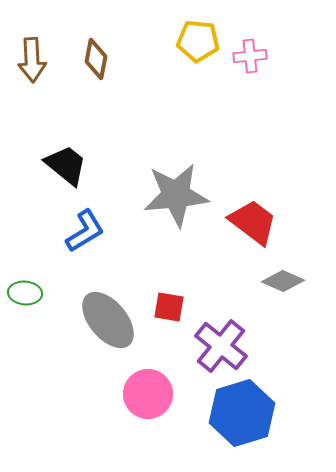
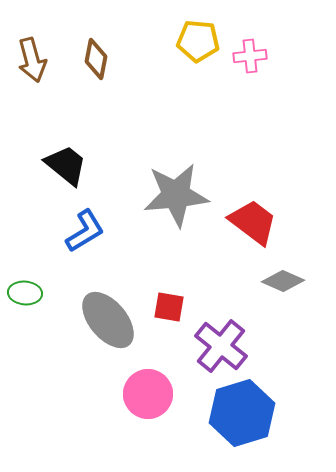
brown arrow: rotated 12 degrees counterclockwise
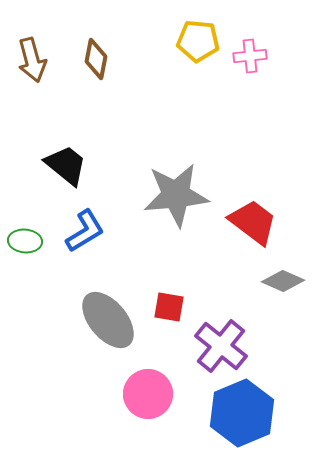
green ellipse: moved 52 px up
blue hexagon: rotated 6 degrees counterclockwise
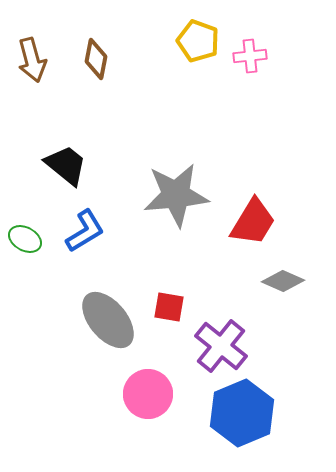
yellow pentagon: rotated 15 degrees clockwise
red trapezoid: rotated 84 degrees clockwise
green ellipse: moved 2 px up; rotated 24 degrees clockwise
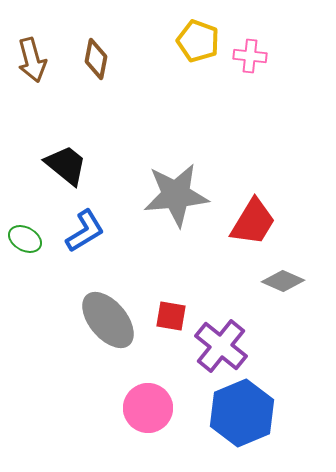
pink cross: rotated 12 degrees clockwise
red square: moved 2 px right, 9 px down
pink circle: moved 14 px down
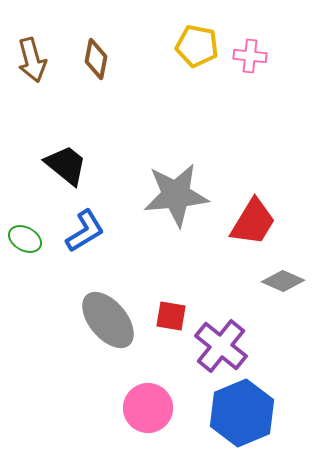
yellow pentagon: moved 1 px left, 5 px down; rotated 9 degrees counterclockwise
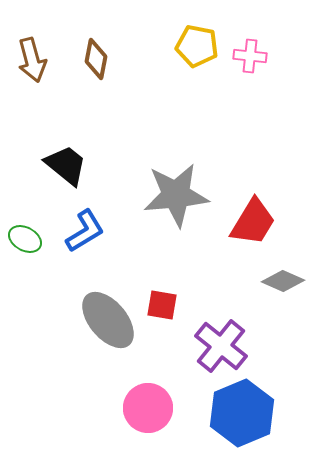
red square: moved 9 px left, 11 px up
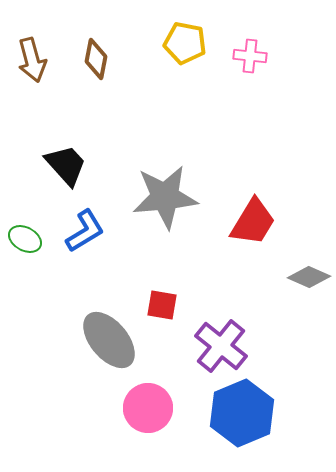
yellow pentagon: moved 12 px left, 3 px up
black trapezoid: rotated 9 degrees clockwise
gray star: moved 11 px left, 2 px down
gray diamond: moved 26 px right, 4 px up
gray ellipse: moved 1 px right, 20 px down
